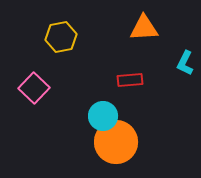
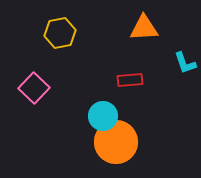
yellow hexagon: moved 1 px left, 4 px up
cyan L-shape: rotated 45 degrees counterclockwise
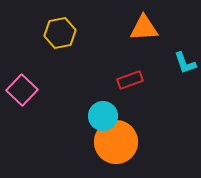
red rectangle: rotated 15 degrees counterclockwise
pink square: moved 12 px left, 2 px down
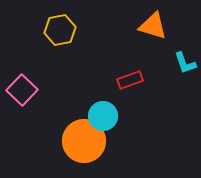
orange triangle: moved 9 px right, 2 px up; rotated 20 degrees clockwise
yellow hexagon: moved 3 px up
orange circle: moved 32 px left, 1 px up
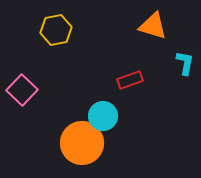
yellow hexagon: moved 4 px left
cyan L-shape: rotated 150 degrees counterclockwise
orange circle: moved 2 px left, 2 px down
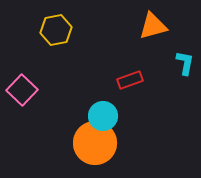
orange triangle: rotated 32 degrees counterclockwise
orange circle: moved 13 px right
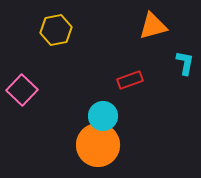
orange circle: moved 3 px right, 2 px down
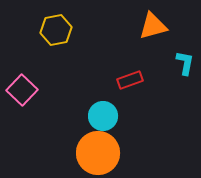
orange circle: moved 8 px down
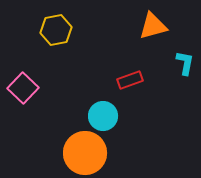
pink square: moved 1 px right, 2 px up
orange circle: moved 13 px left
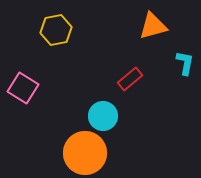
red rectangle: moved 1 px up; rotated 20 degrees counterclockwise
pink square: rotated 12 degrees counterclockwise
